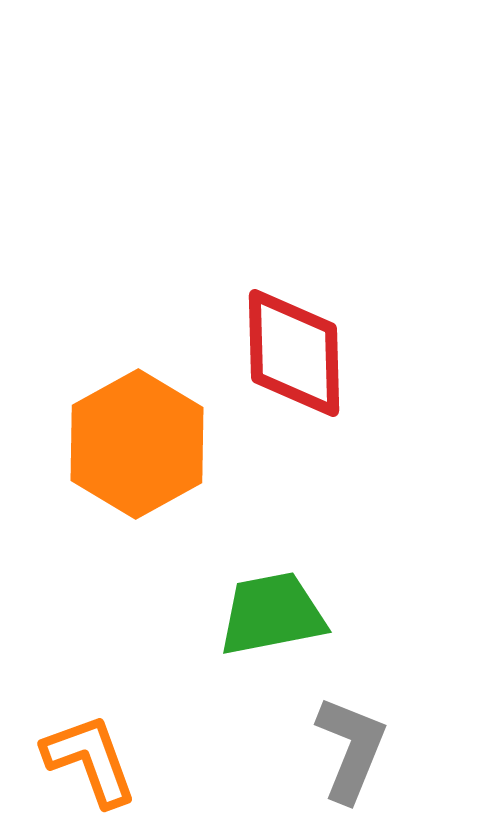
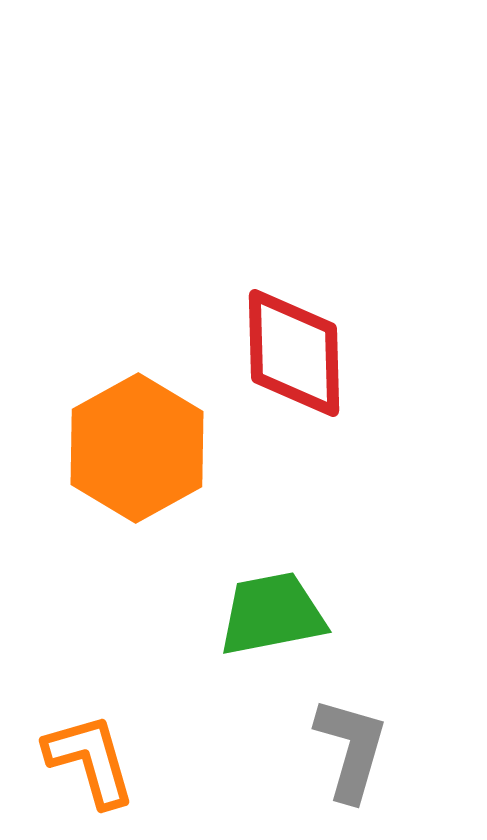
orange hexagon: moved 4 px down
gray L-shape: rotated 6 degrees counterclockwise
orange L-shape: rotated 4 degrees clockwise
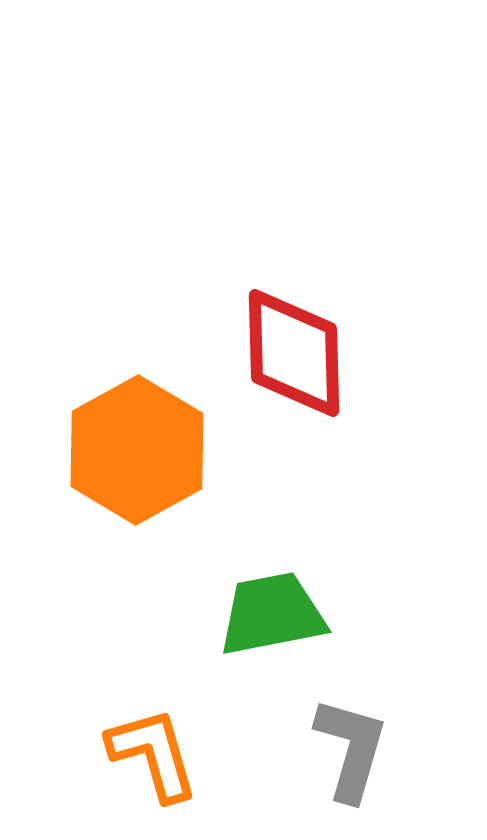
orange hexagon: moved 2 px down
orange L-shape: moved 63 px right, 6 px up
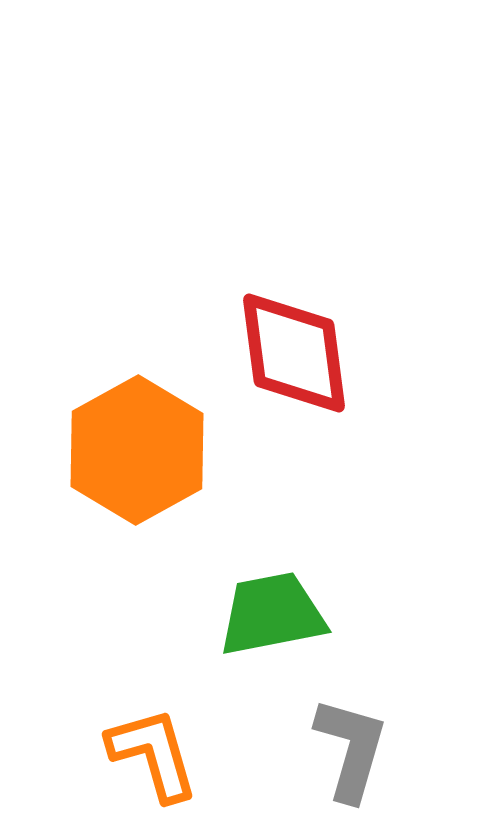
red diamond: rotated 6 degrees counterclockwise
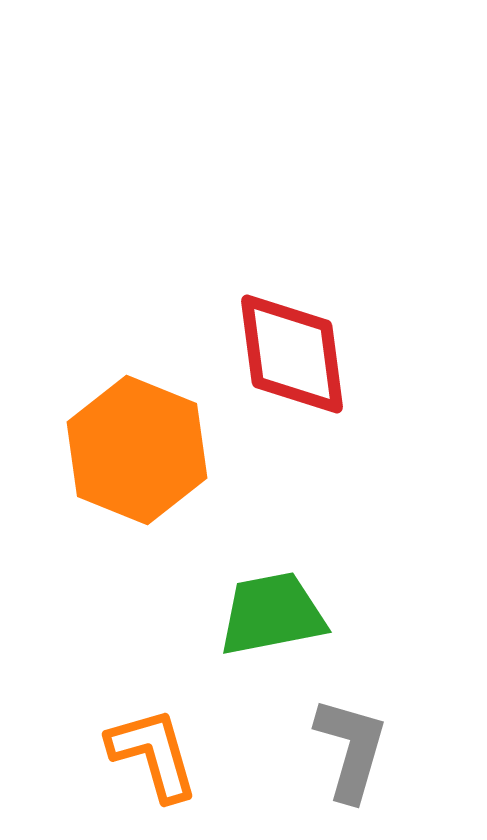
red diamond: moved 2 px left, 1 px down
orange hexagon: rotated 9 degrees counterclockwise
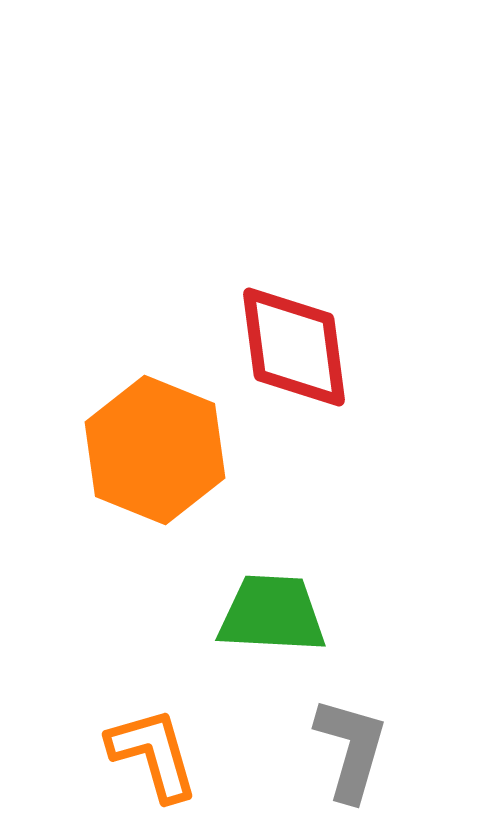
red diamond: moved 2 px right, 7 px up
orange hexagon: moved 18 px right
green trapezoid: rotated 14 degrees clockwise
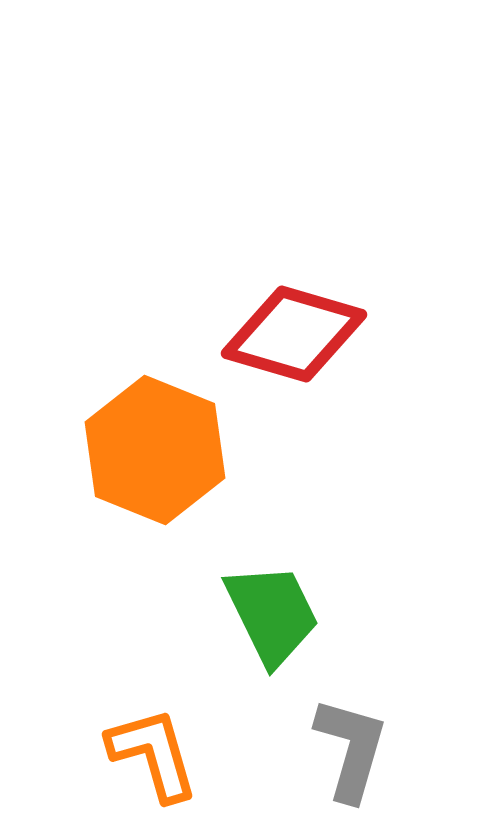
red diamond: moved 13 px up; rotated 66 degrees counterclockwise
green trapezoid: rotated 61 degrees clockwise
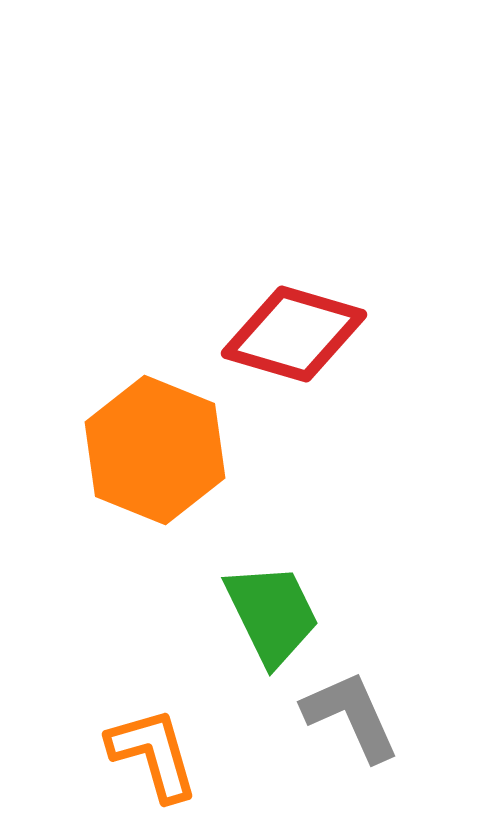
gray L-shape: moved 33 px up; rotated 40 degrees counterclockwise
